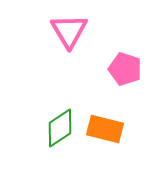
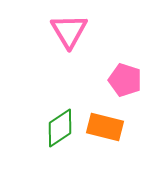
pink pentagon: moved 11 px down
orange rectangle: moved 2 px up
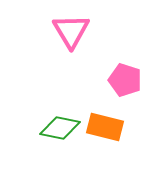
pink triangle: moved 2 px right
green diamond: rotated 45 degrees clockwise
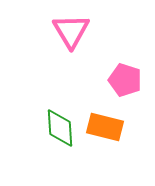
green diamond: rotated 75 degrees clockwise
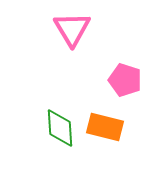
pink triangle: moved 1 px right, 2 px up
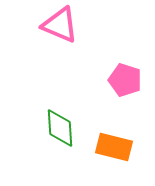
pink triangle: moved 12 px left, 4 px up; rotated 36 degrees counterclockwise
orange rectangle: moved 9 px right, 20 px down
